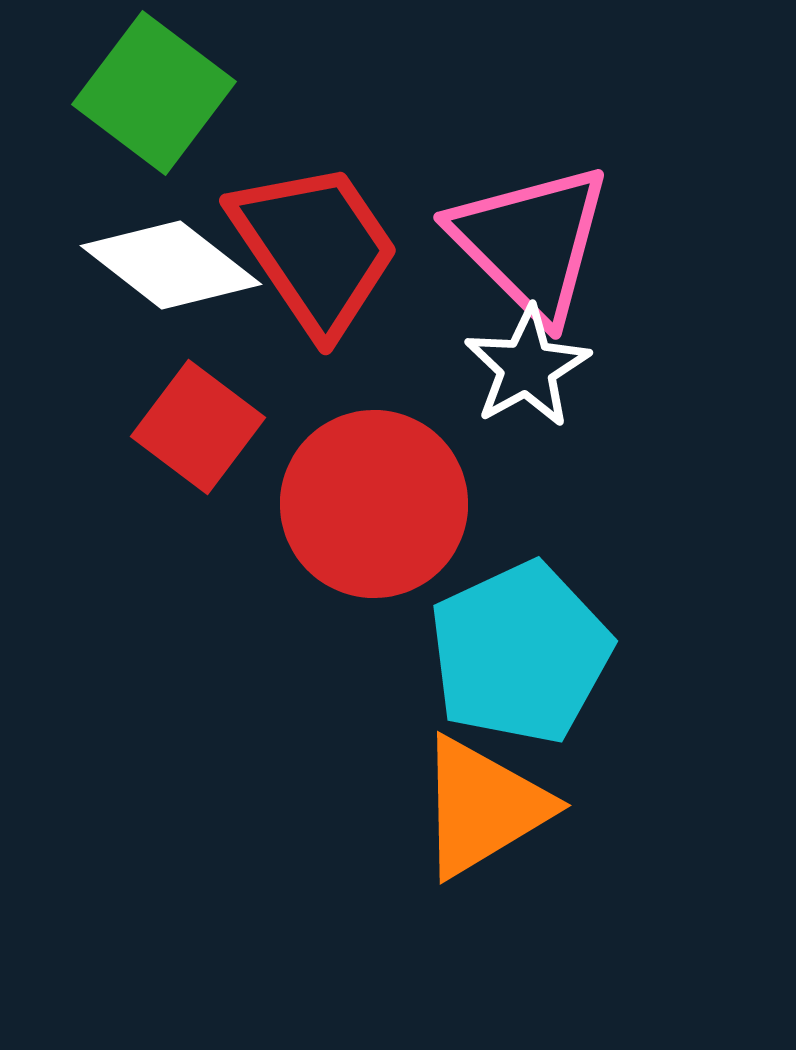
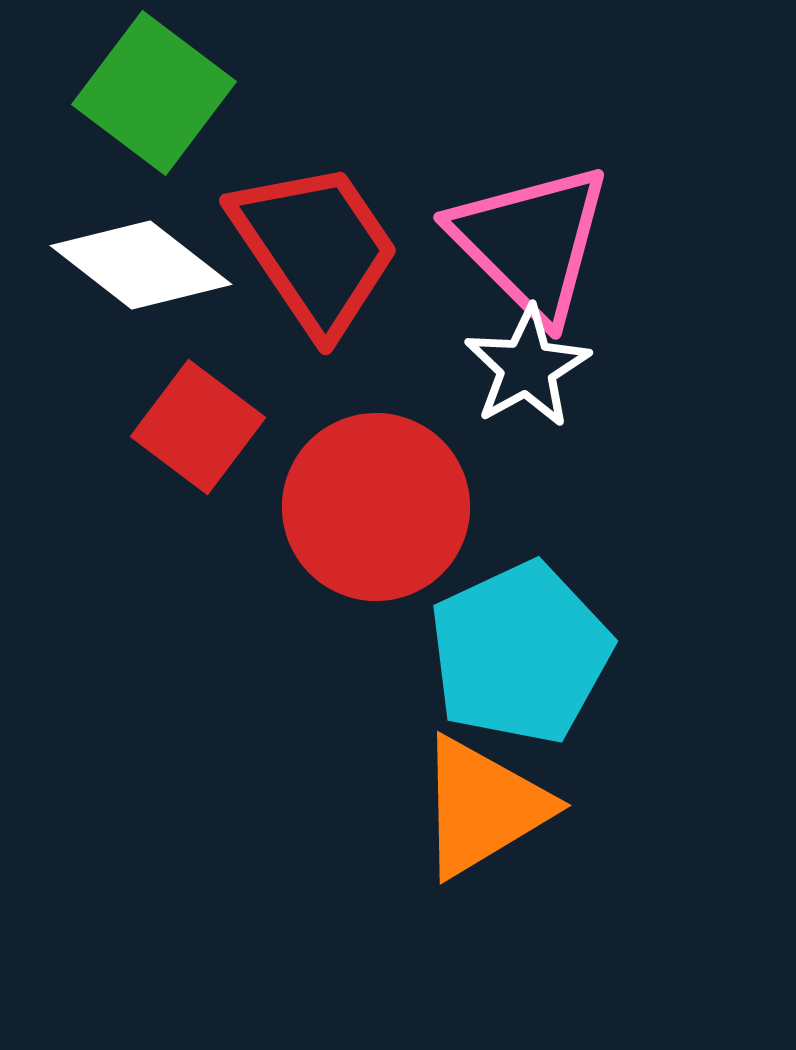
white diamond: moved 30 px left
red circle: moved 2 px right, 3 px down
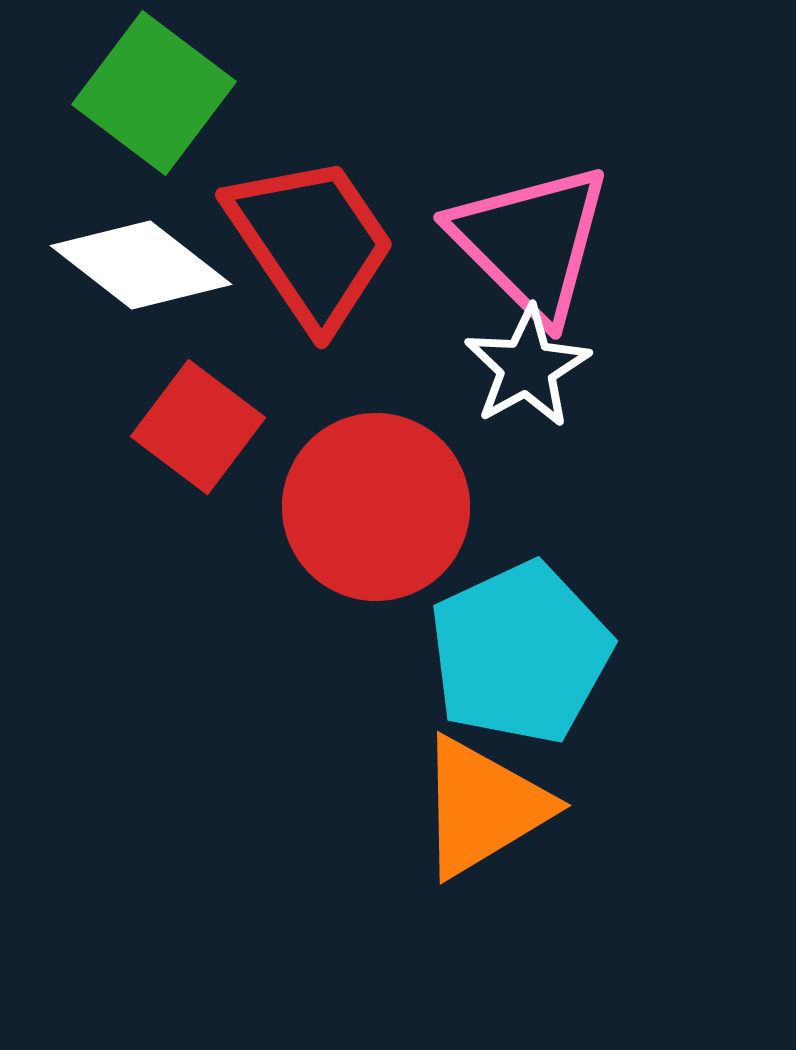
red trapezoid: moved 4 px left, 6 px up
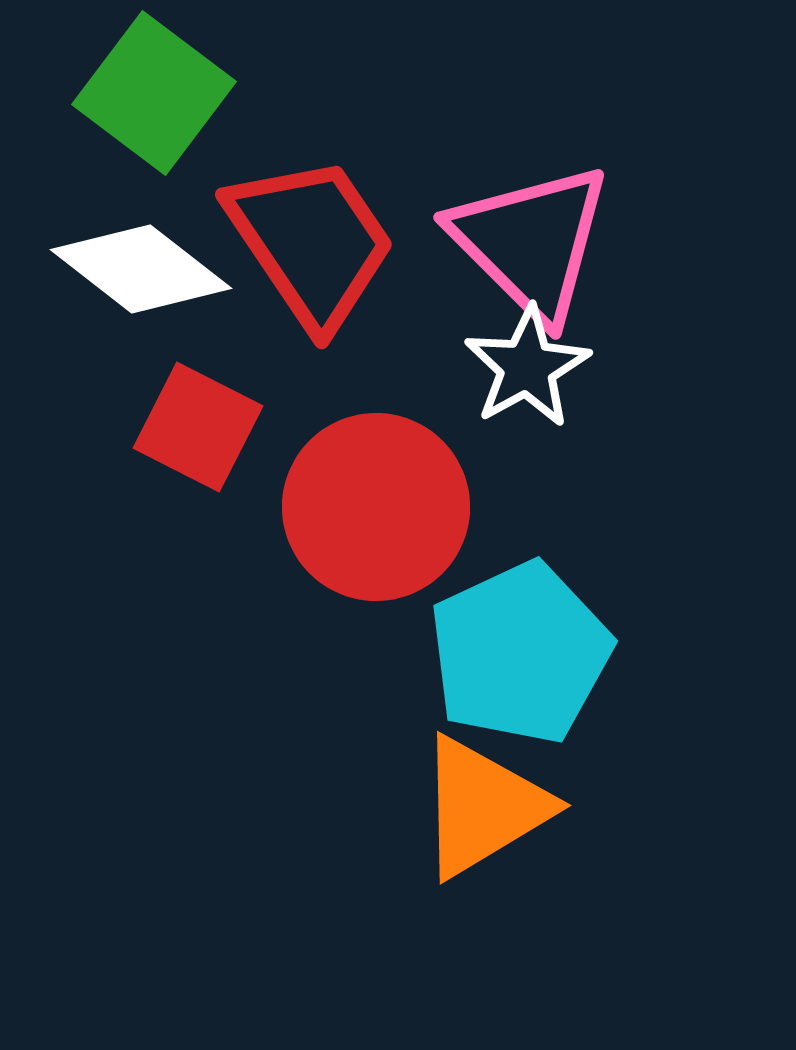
white diamond: moved 4 px down
red square: rotated 10 degrees counterclockwise
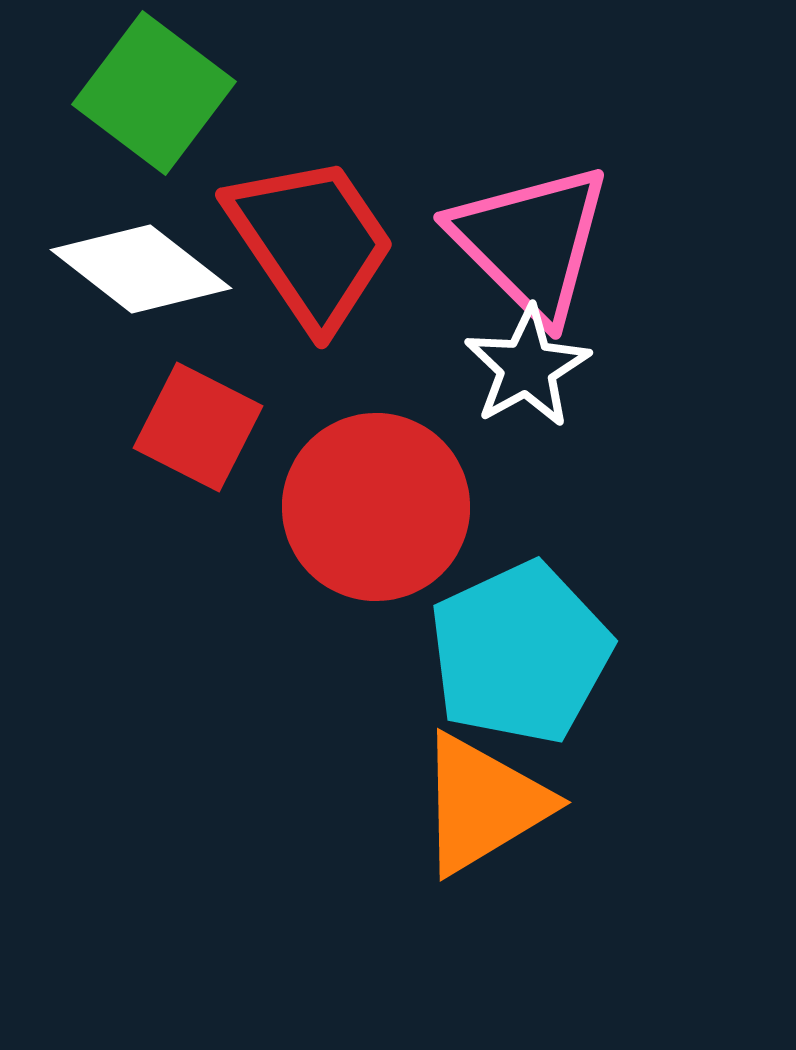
orange triangle: moved 3 px up
